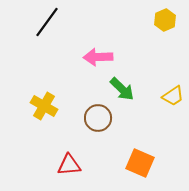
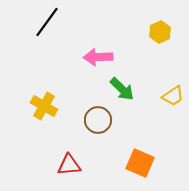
yellow hexagon: moved 5 px left, 12 px down
brown circle: moved 2 px down
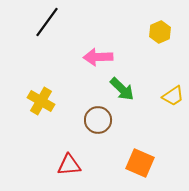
yellow cross: moved 3 px left, 5 px up
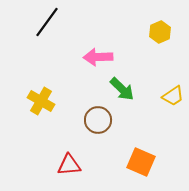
orange square: moved 1 px right, 1 px up
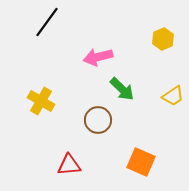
yellow hexagon: moved 3 px right, 7 px down
pink arrow: rotated 12 degrees counterclockwise
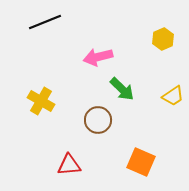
black line: moved 2 px left; rotated 32 degrees clockwise
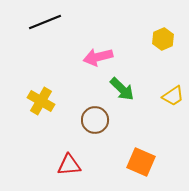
brown circle: moved 3 px left
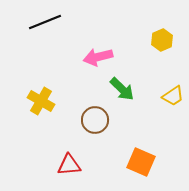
yellow hexagon: moved 1 px left, 1 px down
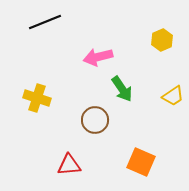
green arrow: rotated 12 degrees clockwise
yellow cross: moved 4 px left, 3 px up; rotated 12 degrees counterclockwise
